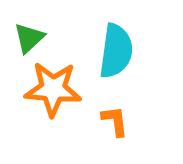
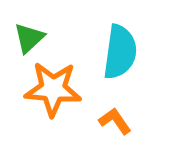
cyan semicircle: moved 4 px right, 1 px down
orange L-shape: rotated 28 degrees counterclockwise
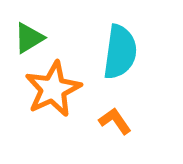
green triangle: rotated 12 degrees clockwise
orange star: rotated 30 degrees counterclockwise
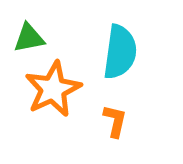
green triangle: rotated 20 degrees clockwise
orange L-shape: rotated 48 degrees clockwise
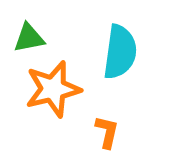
orange star: rotated 12 degrees clockwise
orange L-shape: moved 8 px left, 11 px down
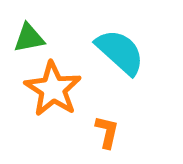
cyan semicircle: rotated 56 degrees counterclockwise
orange star: rotated 26 degrees counterclockwise
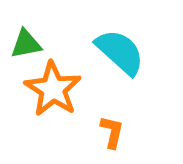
green triangle: moved 3 px left, 6 px down
orange L-shape: moved 5 px right
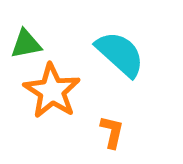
cyan semicircle: moved 2 px down
orange star: moved 1 px left, 2 px down
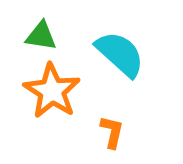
green triangle: moved 15 px right, 8 px up; rotated 20 degrees clockwise
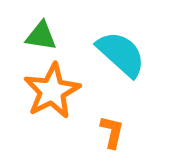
cyan semicircle: moved 1 px right
orange star: rotated 12 degrees clockwise
